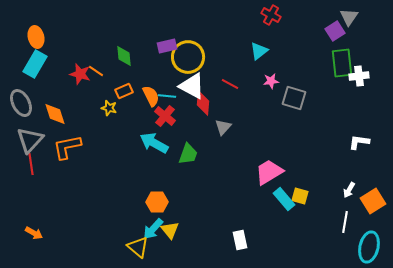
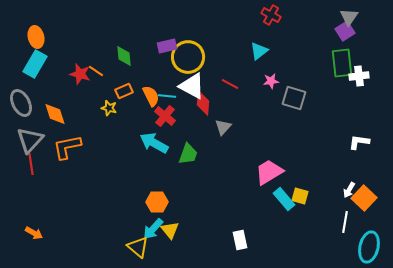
purple square at (335, 31): moved 10 px right
orange square at (373, 201): moved 9 px left, 3 px up; rotated 15 degrees counterclockwise
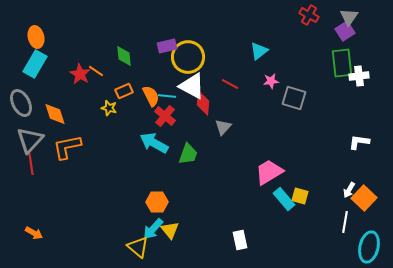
red cross at (271, 15): moved 38 px right
red star at (80, 74): rotated 15 degrees clockwise
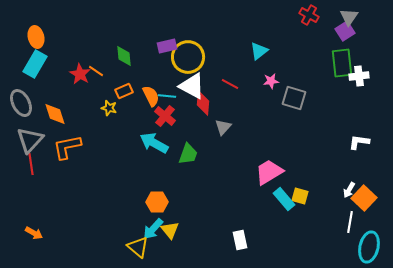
white line at (345, 222): moved 5 px right
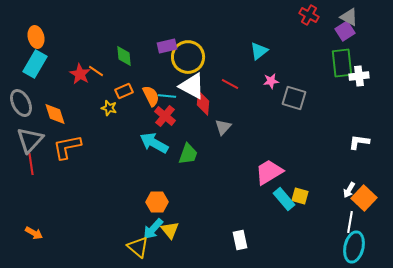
gray triangle at (349, 17): rotated 36 degrees counterclockwise
cyan ellipse at (369, 247): moved 15 px left
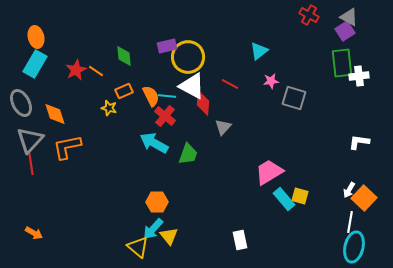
red star at (80, 74): moved 4 px left, 4 px up; rotated 15 degrees clockwise
yellow triangle at (170, 230): moved 1 px left, 6 px down
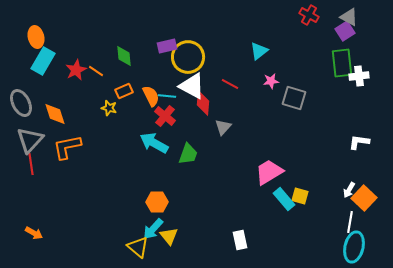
cyan rectangle at (35, 64): moved 8 px right, 3 px up
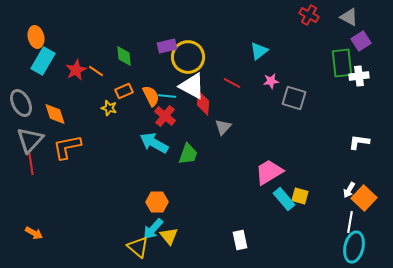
purple square at (345, 31): moved 16 px right, 10 px down
red line at (230, 84): moved 2 px right, 1 px up
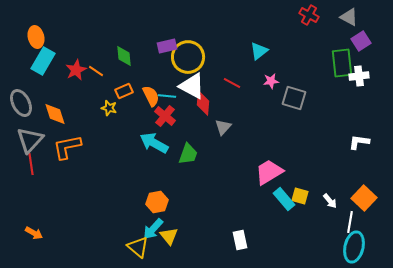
white arrow at (349, 190): moved 19 px left, 11 px down; rotated 70 degrees counterclockwise
orange hexagon at (157, 202): rotated 10 degrees counterclockwise
